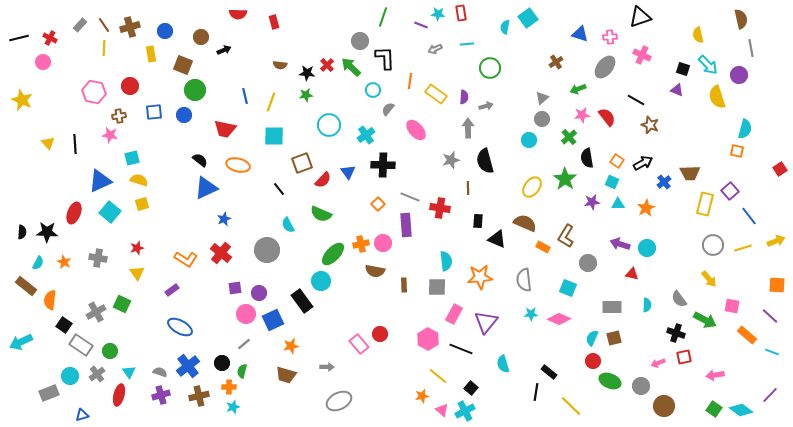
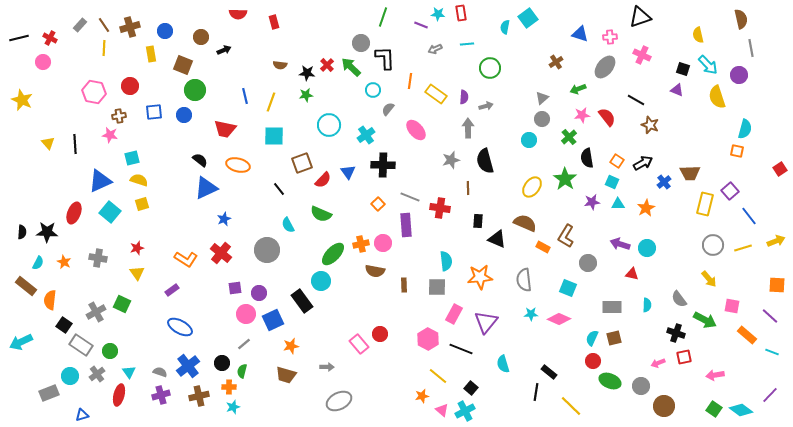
gray circle at (360, 41): moved 1 px right, 2 px down
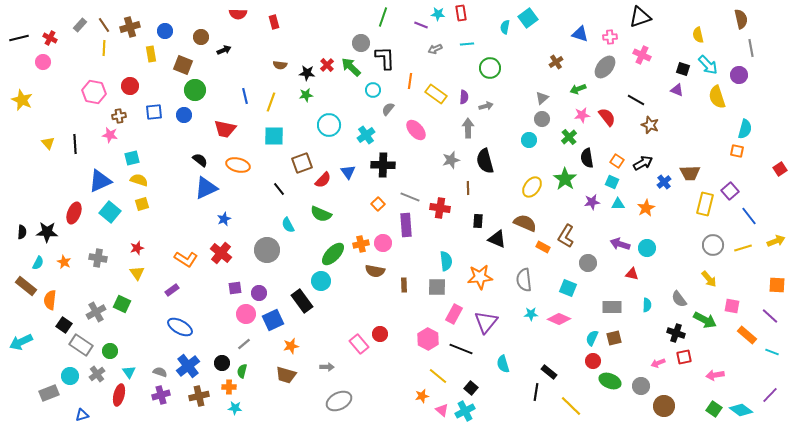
cyan star at (233, 407): moved 2 px right, 1 px down; rotated 24 degrees clockwise
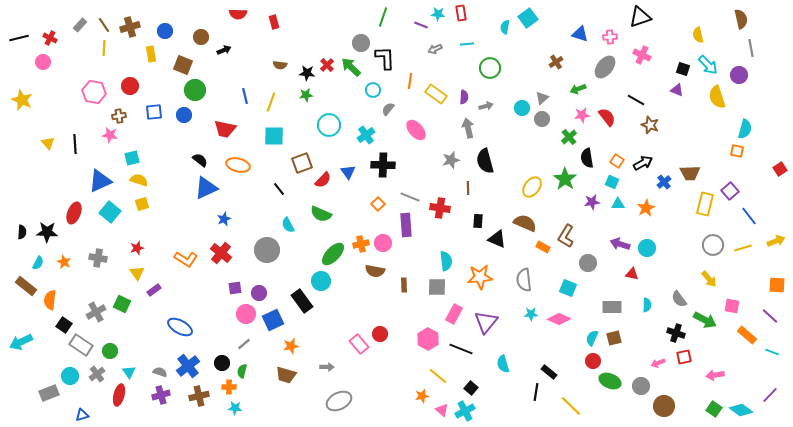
gray arrow at (468, 128): rotated 12 degrees counterclockwise
cyan circle at (529, 140): moved 7 px left, 32 px up
purple rectangle at (172, 290): moved 18 px left
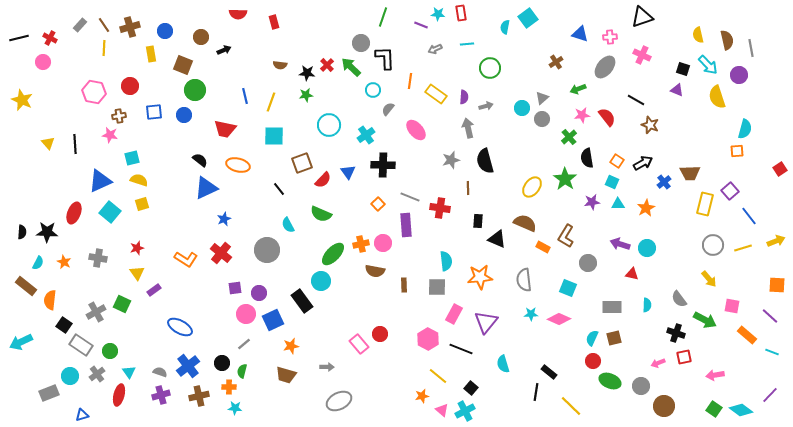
black triangle at (640, 17): moved 2 px right
brown semicircle at (741, 19): moved 14 px left, 21 px down
orange square at (737, 151): rotated 16 degrees counterclockwise
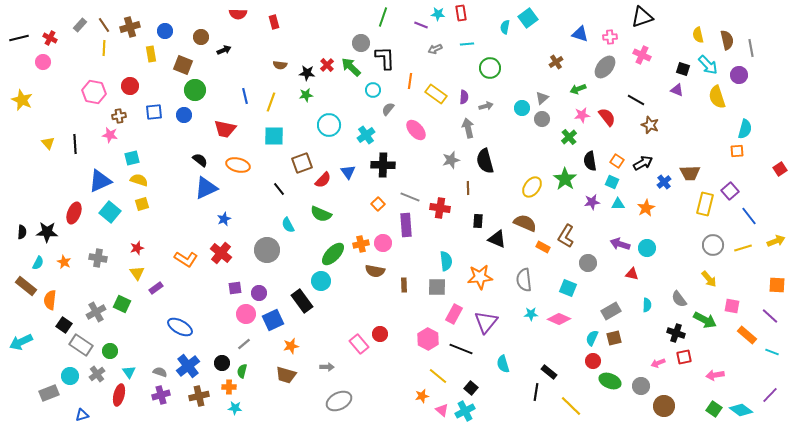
black semicircle at (587, 158): moved 3 px right, 3 px down
purple rectangle at (154, 290): moved 2 px right, 2 px up
gray rectangle at (612, 307): moved 1 px left, 4 px down; rotated 30 degrees counterclockwise
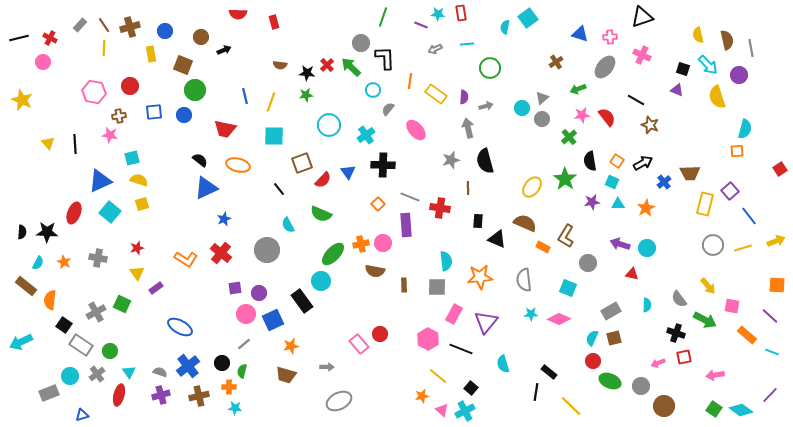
yellow arrow at (709, 279): moved 1 px left, 7 px down
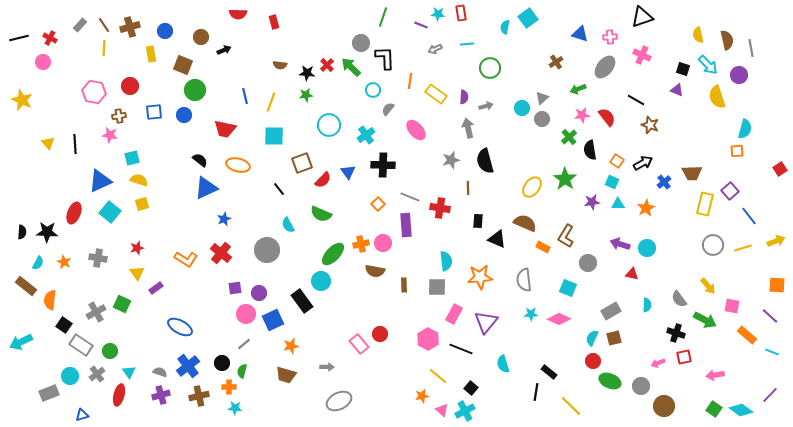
black semicircle at (590, 161): moved 11 px up
brown trapezoid at (690, 173): moved 2 px right
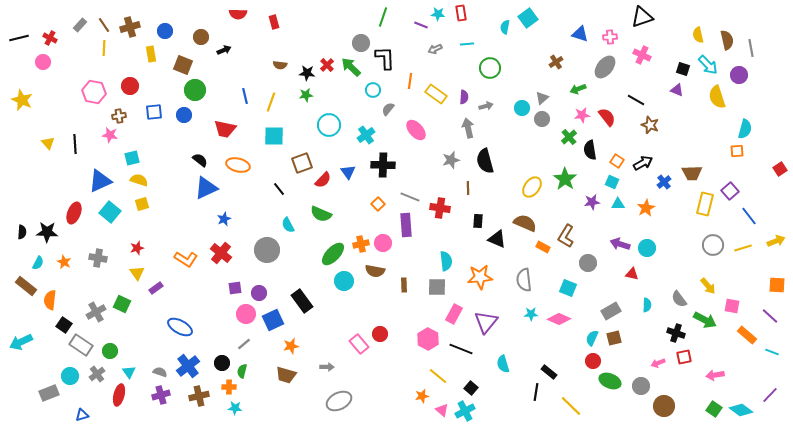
cyan circle at (321, 281): moved 23 px right
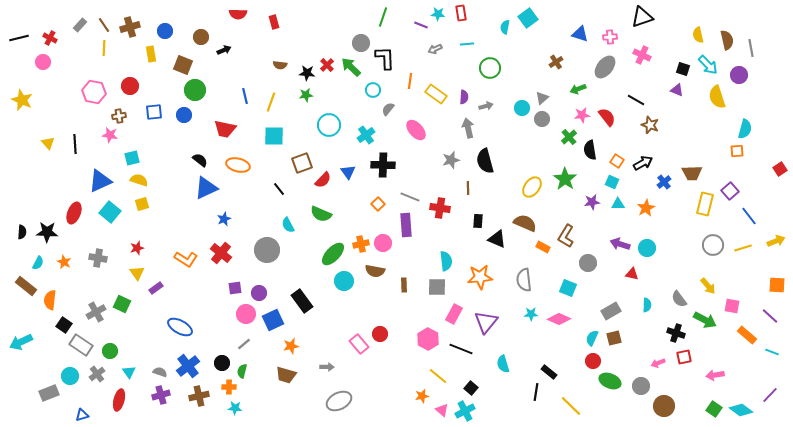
red ellipse at (119, 395): moved 5 px down
